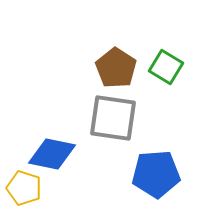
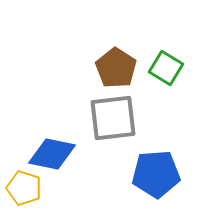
green square: moved 1 px down
gray square: rotated 15 degrees counterclockwise
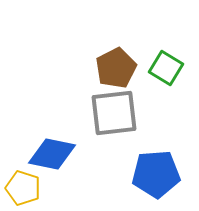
brown pentagon: rotated 12 degrees clockwise
gray square: moved 1 px right, 5 px up
yellow pentagon: moved 1 px left
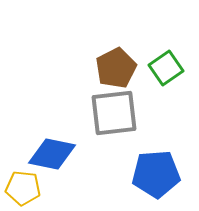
green square: rotated 24 degrees clockwise
yellow pentagon: rotated 12 degrees counterclockwise
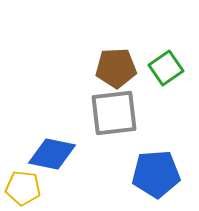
brown pentagon: rotated 24 degrees clockwise
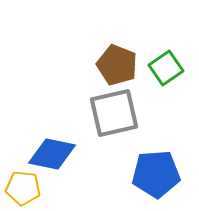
brown pentagon: moved 1 px right, 3 px up; rotated 24 degrees clockwise
gray square: rotated 6 degrees counterclockwise
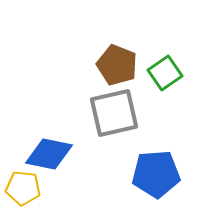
green square: moved 1 px left, 5 px down
blue diamond: moved 3 px left
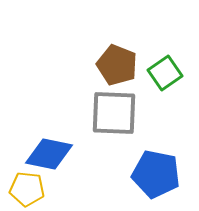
gray square: rotated 15 degrees clockwise
blue pentagon: rotated 15 degrees clockwise
yellow pentagon: moved 4 px right, 1 px down
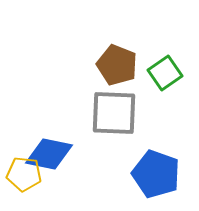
blue pentagon: rotated 9 degrees clockwise
yellow pentagon: moved 3 px left, 15 px up
